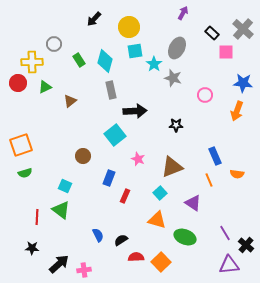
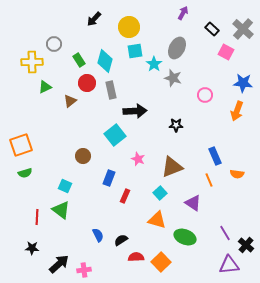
black rectangle at (212, 33): moved 4 px up
pink square at (226, 52): rotated 28 degrees clockwise
red circle at (18, 83): moved 69 px right
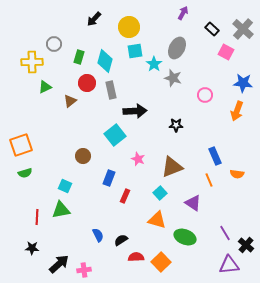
green rectangle at (79, 60): moved 3 px up; rotated 48 degrees clockwise
green triangle at (61, 210): rotated 48 degrees counterclockwise
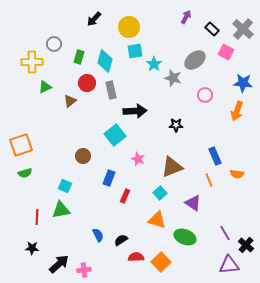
purple arrow at (183, 13): moved 3 px right, 4 px down
gray ellipse at (177, 48): moved 18 px right, 12 px down; rotated 25 degrees clockwise
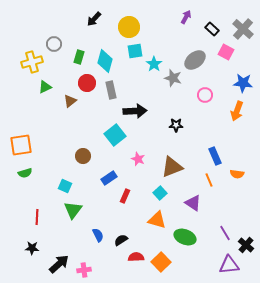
yellow cross at (32, 62): rotated 15 degrees counterclockwise
orange square at (21, 145): rotated 10 degrees clockwise
blue rectangle at (109, 178): rotated 35 degrees clockwise
green triangle at (61, 210): moved 12 px right; rotated 42 degrees counterclockwise
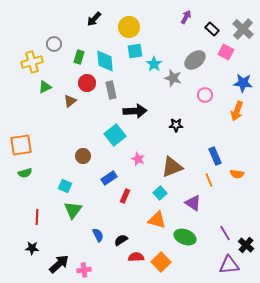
cyan diamond at (105, 61): rotated 20 degrees counterclockwise
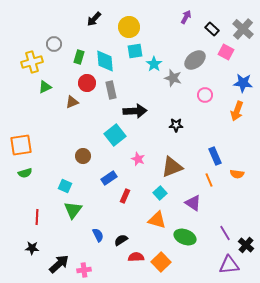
brown triangle at (70, 101): moved 2 px right, 1 px down; rotated 16 degrees clockwise
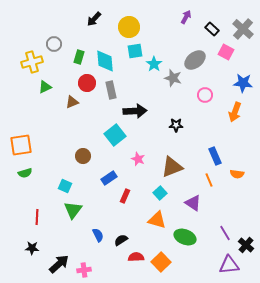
orange arrow at (237, 111): moved 2 px left, 1 px down
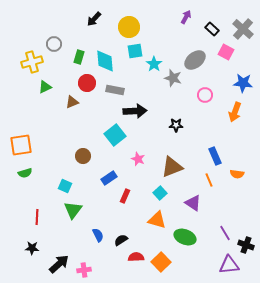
gray rectangle at (111, 90): moved 4 px right; rotated 66 degrees counterclockwise
black cross at (246, 245): rotated 21 degrees counterclockwise
